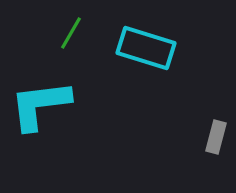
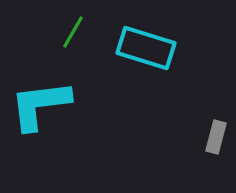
green line: moved 2 px right, 1 px up
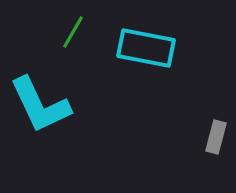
cyan rectangle: rotated 6 degrees counterclockwise
cyan L-shape: rotated 108 degrees counterclockwise
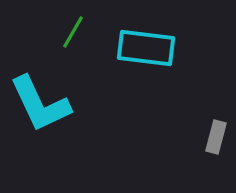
cyan rectangle: rotated 4 degrees counterclockwise
cyan L-shape: moved 1 px up
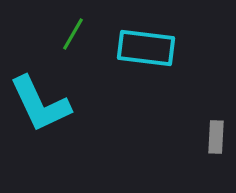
green line: moved 2 px down
gray rectangle: rotated 12 degrees counterclockwise
